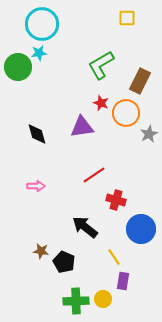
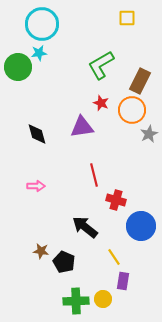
orange circle: moved 6 px right, 3 px up
red line: rotated 70 degrees counterclockwise
blue circle: moved 3 px up
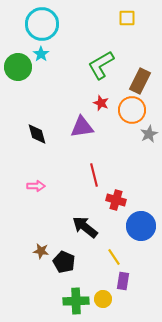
cyan star: moved 2 px right, 1 px down; rotated 28 degrees counterclockwise
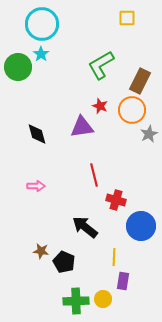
red star: moved 1 px left, 3 px down
yellow line: rotated 36 degrees clockwise
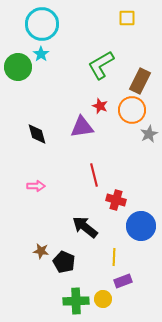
purple rectangle: rotated 60 degrees clockwise
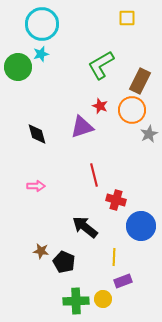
cyan star: rotated 21 degrees clockwise
purple triangle: rotated 10 degrees counterclockwise
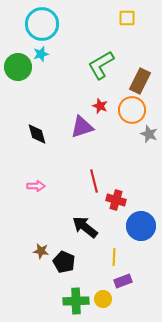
gray star: rotated 24 degrees counterclockwise
red line: moved 6 px down
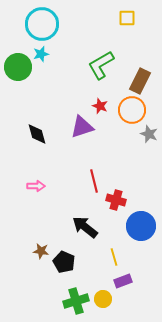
yellow line: rotated 18 degrees counterclockwise
green cross: rotated 15 degrees counterclockwise
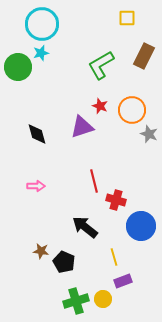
cyan star: moved 1 px up
brown rectangle: moved 4 px right, 25 px up
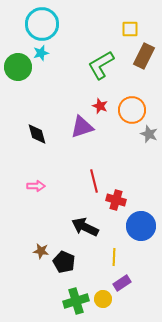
yellow square: moved 3 px right, 11 px down
black arrow: rotated 12 degrees counterclockwise
yellow line: rotated 18 degrees clockwise
purple rectangle: moved 1 px left, 2 px down; rotated 12 degrees counterclockwise
